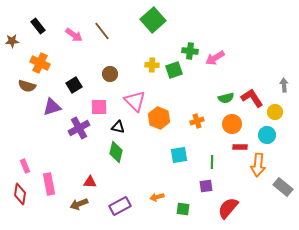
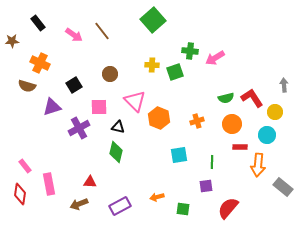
black rectangle at (38, 26): moved 3 px up
green square at (174, 70): moved 1 px right, 2 px down
pink rectangle at (25, 166): rotated 16 degrees counterclockwise
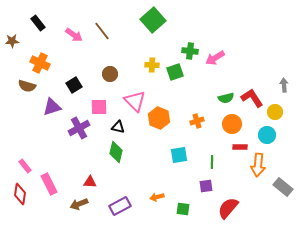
pink rectangle at (49, 184): rotated 15 degrees counterclockwise
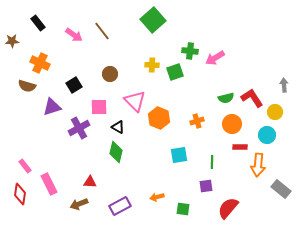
black triangle at (118, 127): rotated 16 degrees clockwise
gray rectangle at (283, 187): moved 2 px left, 2 px down
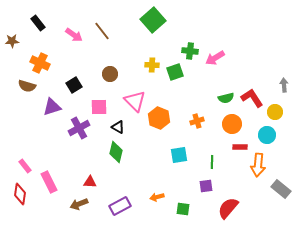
pink rectangle at (49, 184): moved 2 px up
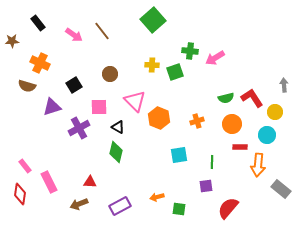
green square at (183, 209): moved 4 px left
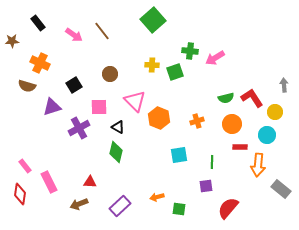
purple rectangle at (120, 206): rotated 15 degrees counterclockwise
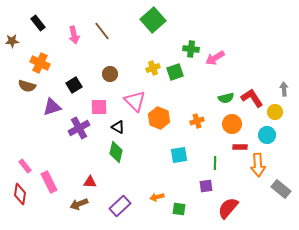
pink arrow at (74, 35): rotated 42 degrees clockwise
green cross at (190, 51): moved 1 px right, 2 px up
yellow cross at (152, 65): moved 1 px right, 3 px down; rotated 24 degrees counterclockwise
gray arrow at (284, 85): moved 4 px down
green line at (212, 162): moved 3 px right, 1 px down
orange arrow at (258, 165): rotated 10 degrees counterclockwise
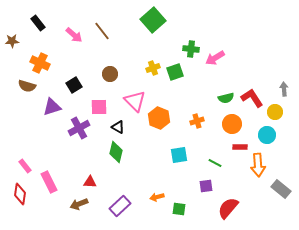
pink arrow at (74, 35): rotated 36 degrees counterclockwise
green line at (215, 163): rotated 64 degrees counterclockwise
